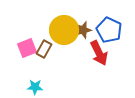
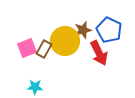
yellow circle: moved 1 px right, 11 px down
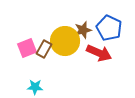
blue pentagon: moved 2 px up
red arrow: rotated 40 degrees counterclockwise
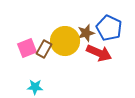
brown star: moved 3 px right, 3 px down
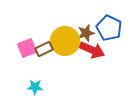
brown rectangle: rotated 36 degrees clockwise
red arrow: moved 7 px left, 3 px up
